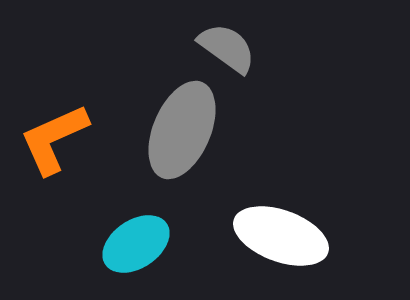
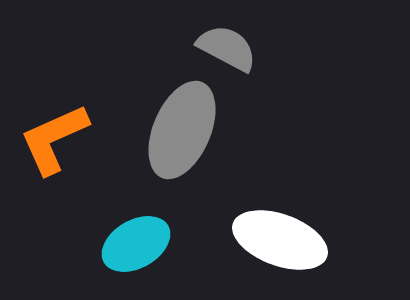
gray semicircle: rotated 8 degrees counterclockwise
white ellipse: moved 1 px left, 4 px down
cyan ellipse: rotated 4 degrees clockwise
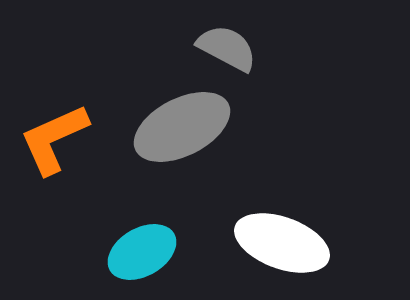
gray ellipse: moved 3 px up; rotated 40 degrees clockwise
white ellipse: moved 2 px right, 3 px down
cyan ellipse: moved 6 px right, 8 px down
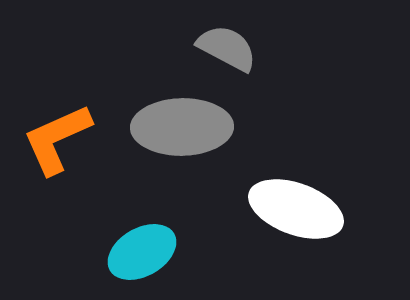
gray ellipse: rotated 26 degrees clockwise
orange L-shape: moved 3 px right
white ellipse: moved 14 px right, 34 px up
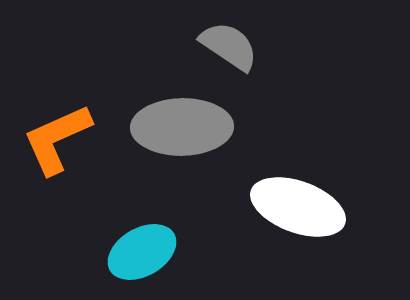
gray semicircle: moved 2 px right, 2 px up; rotated 6 degrees clockwise
white ellipse: moved 2 px right, 2 px up
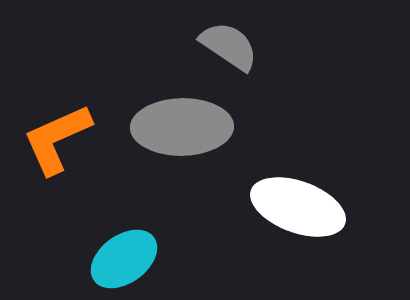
cyan ellipse: moved 18 px left, 7 px down; rotated 6 degrees counterclockwise
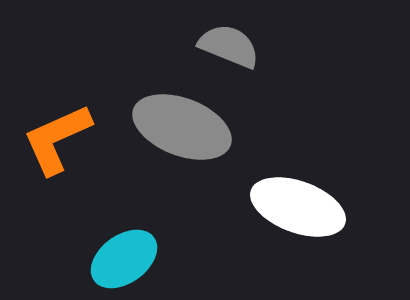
gray semicircle: rotated 12 degrees counterclockwise
gray ellipse: rotated 22 degrees clockwise
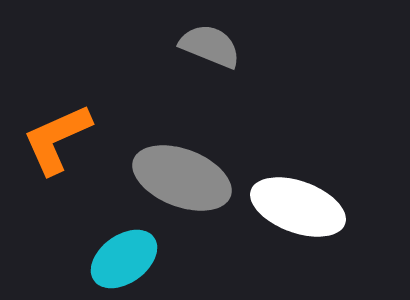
gray semicircle: moved 19 px left
gray ellipse: moved 51 px down
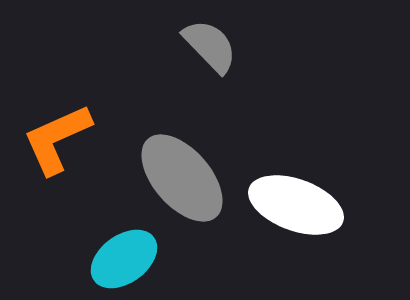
gray semicircle: rotated 24 degrees clockwise
gray ellipse: rotated 28 degrees clockwise
white ellipse: moved 2 px left, 2 px up
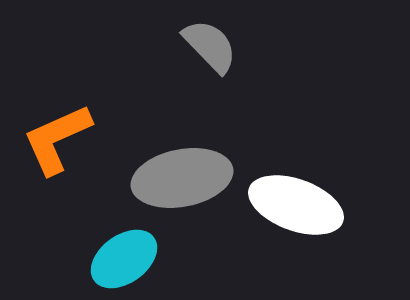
gray ellipse: rotated 60 degrees counterclockwise
